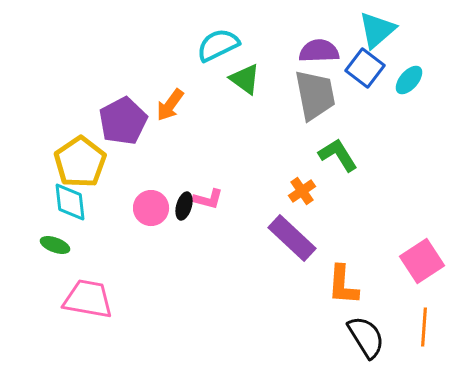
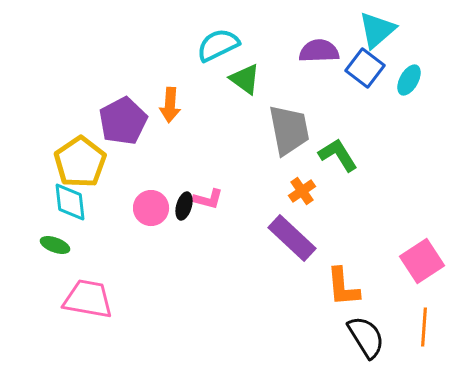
cyan ellipse: rotated 12 degrees counterclockwise
gray trapezoid: moved 26 px left, 35 px down
orange arrow: rotated 32 degrees counterclockwise
orange L-shape: moved 2 px down; rotated 9 degrees counterclockwise
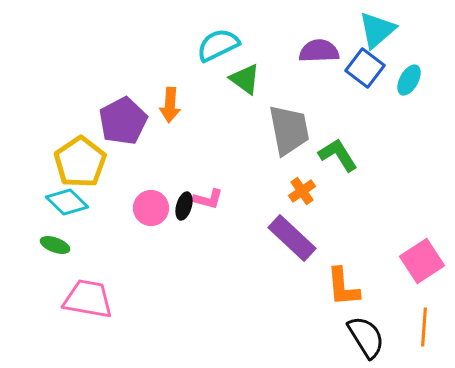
cyan diamond: moved 3 px left; rotated 39 degrees counterclockwise
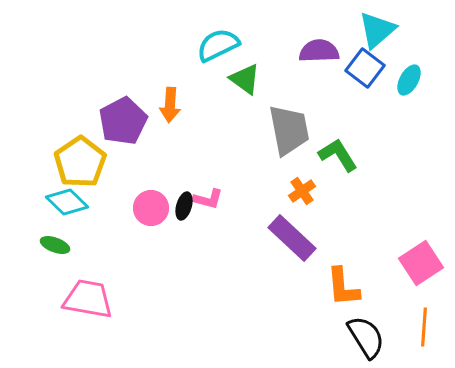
pink square: moved 1 px left, 2 px down
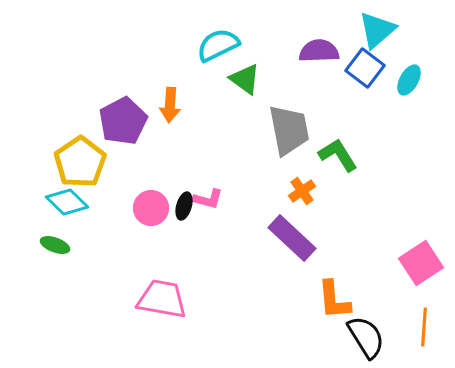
orange L-shape: moved 9 px left, 13 px down
pink trapezoid: moved 74 px right
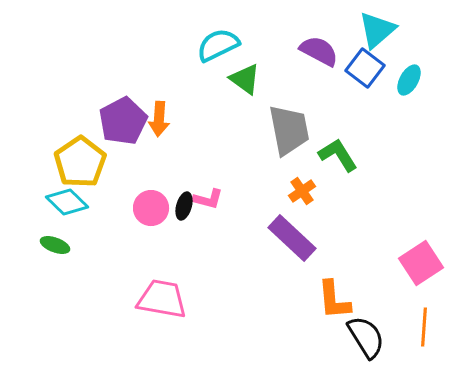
purple semicircle: rotated 30 degrees clockwise
orange arrow: moved 11 px left, 14 px down
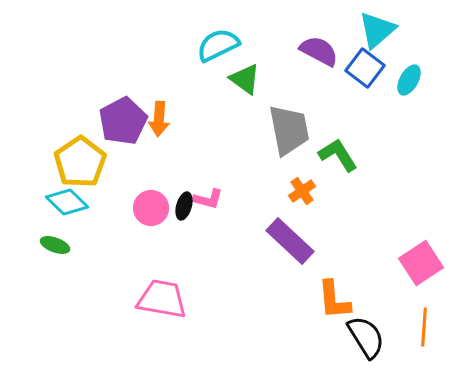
purple rectangle: moved 2 px left, 3 px down
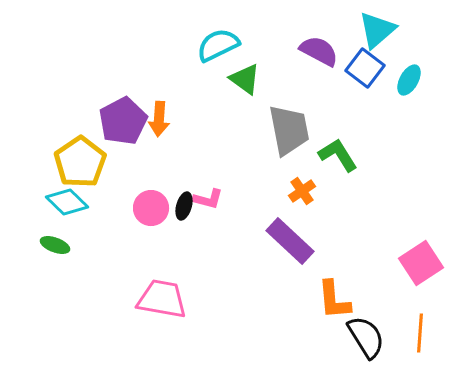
orange line: moved 4 px left, 6 px down
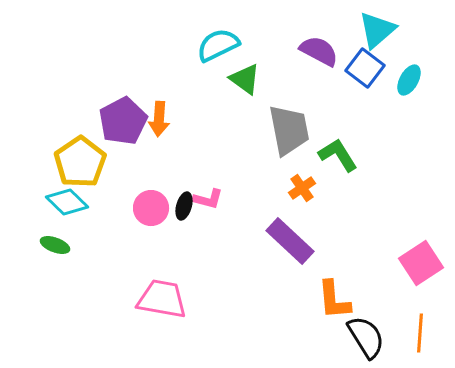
orange cross: moved 3 px up
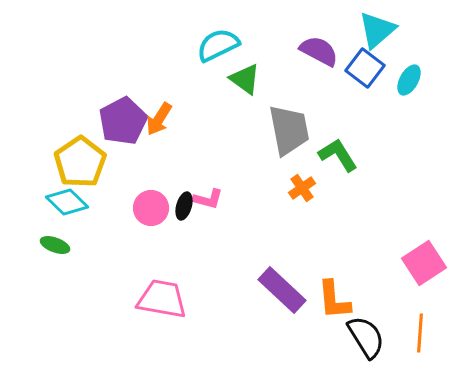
orange arrow: rotated 28 degrees clockwise
purple rectangle: moved 8 px left, 49 px down
pink square: moved 3 px right
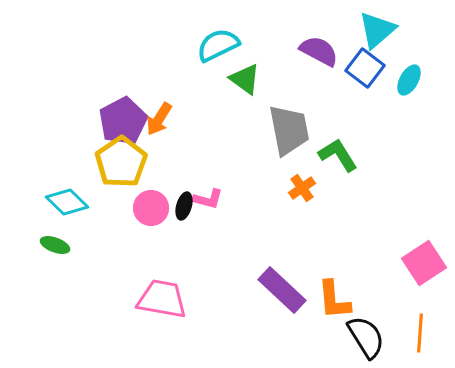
yellow pentagon: moved 41 px right
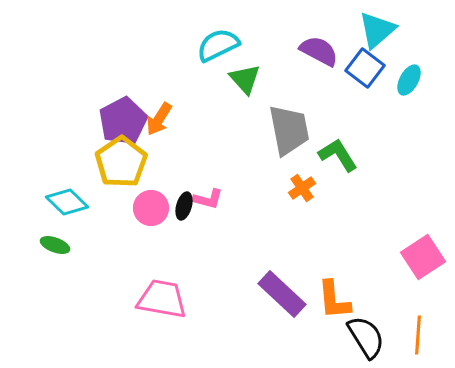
green triangle: rotated 12 degrees clockwise
pink square: moved 1 px left, 6 px up
purple rectangle: moved 4 px down
orange line: moved 2 px left, 2 px down
